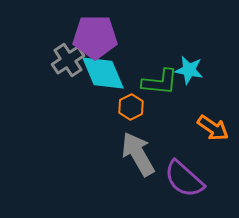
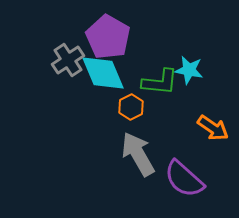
purple pentagon: moved 13 px right; rotated 30 degrees clockwise
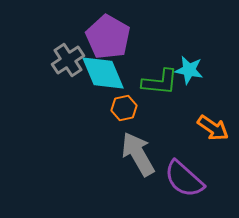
orange hexagon: moved 7 px left, 1 px down; rotated 15 degrees clockwise
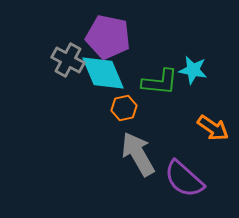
purple pentagon: rotated 18 degrees counterclockwise
gray cross: rotated 28 degrees counterclockwise
cyan star: moved 4 px right
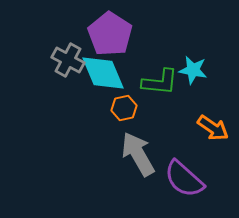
purple pentagon: moved 2 px right, 3 px up; rotated 21 degrees clockwise
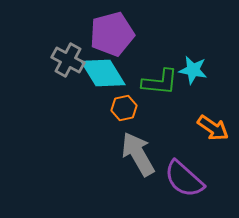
purple pentagon: moved 2 px right; rotated 24 degrees clockwise
cyan diamond: rotated 9 degrees counterclockwise
